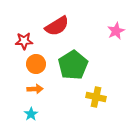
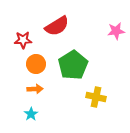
pink star: rotated 18 degrees clockwise
red star: moved 1 px left, 1 px up
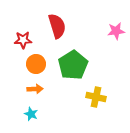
red semicircle: rotated 75 degrees counterclockwise
cyan star: rotated 16 degrees counterclockwise
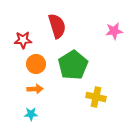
pink star: moved 2 px left
cyan star: rotated 24 degrees counterclockwise
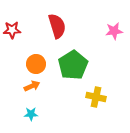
red star: moved 11 px left, 10 px up
orange arrow: moved 3 px left, 3 px up; rotated 21 degrees counterclockwise
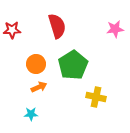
pink star: moved 1 px right, 2 px up
orange arrow: moved 7 px right, 1 px down
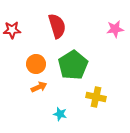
cyan star: moved 29 px right; rotated 16 degrees clockwise
